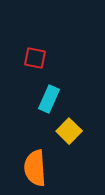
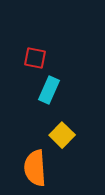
cyan rectangle: moved 9 px up
yellow square: moved 7 px left, 4 px down
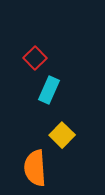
red square: rotated 35 degrees clockwise
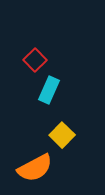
red square: moved 2 px down
orange semicircle: rotated 114 degrees counterclockwise
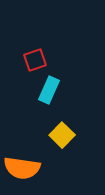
red square: rotated 25 degrees clockwise
orange semicircle: moved 13 px left; rotated 36 degrees clockwise
